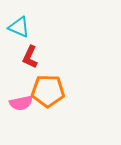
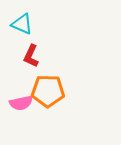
cyan triangle: moved 3 px right, 3 px up
red L-shape: moved 1 px right, 1 px up
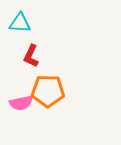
cyan triangle: moved 2 px left, 1 px up; rotated 20 degrees counterclockwise
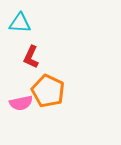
red L-shape: moved 1 px down
orange pentagon: rotated 24 degrees clockwise
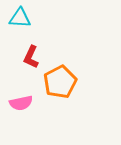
cyan triangle: moved 5 px up
orange pentagon: moved 12 px right, 9 px up; rotated 20 degrees clockwise
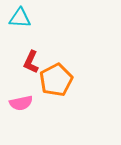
red L-shape: moved 5 px down
orange pentagon: moved 4 px left, 2 px up
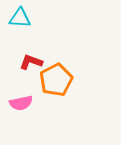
red L-shape: rotated 85 degrees clockwise
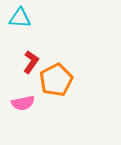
red L-shape: rotated 105 degrees clockwise
pink semicircle: moved 2 px right
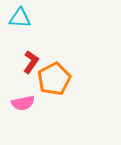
orange pentagon: moved 2 px left, 1 px up
